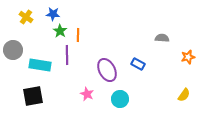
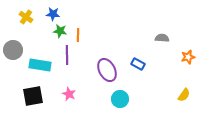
green star: rotated 24 degrees counterclockwise
pink star: moved 18 px left
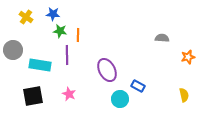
blue rectangle: moved 22 px down
yellow semicircle: rotated 48 degrees counterclockwise
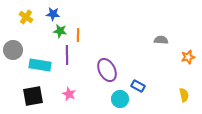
gray semicircle: moved 1 px left, 2 px down
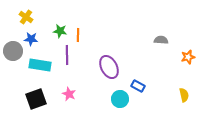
blue star: moved 22 px left, 25 px down
gray circle: moved 1 px down
purple ellipse: moved 2 px right, 3 px up
black square: moved 3 px right, 3 px down; rotated 10 degrees counterclockwise
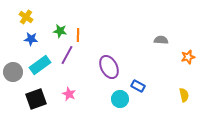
gray circle: moved 21 px down
purple line: rotated 30 degrees clockwise
cyan rectangle: rotated 45 degrees counterclockwise
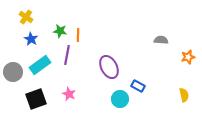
blue star: rotated 24 degrees clockwise
purple line: rotated 18 degrees counterclockwise
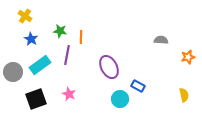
yellow cross: moved 1 px left, 1 px up
orange line: moved 3 px right, 2 px down
